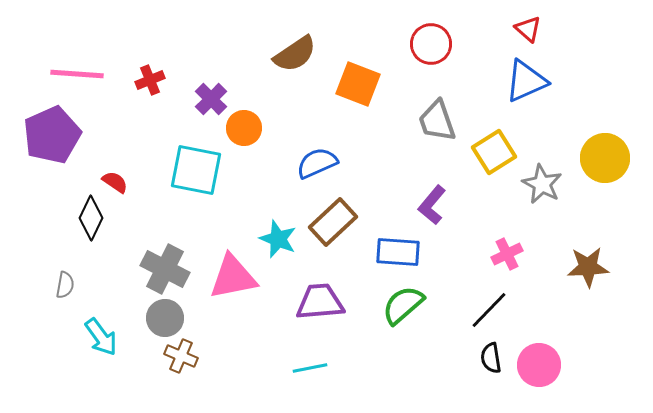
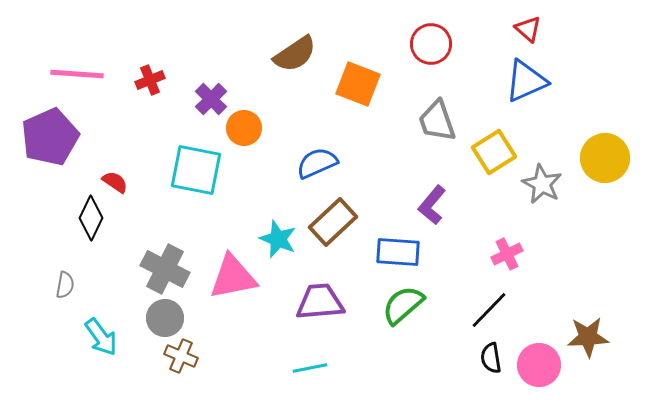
purple pentagon: moved 2 px left, 2 px down
brown star: moved 70 px down
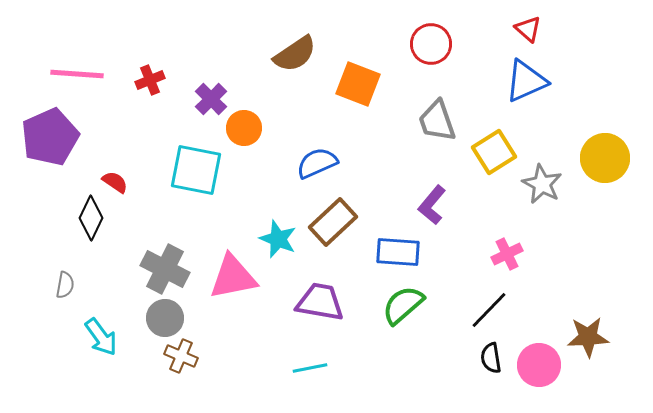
purple trapezoid: rotated 15 degrees clockwise
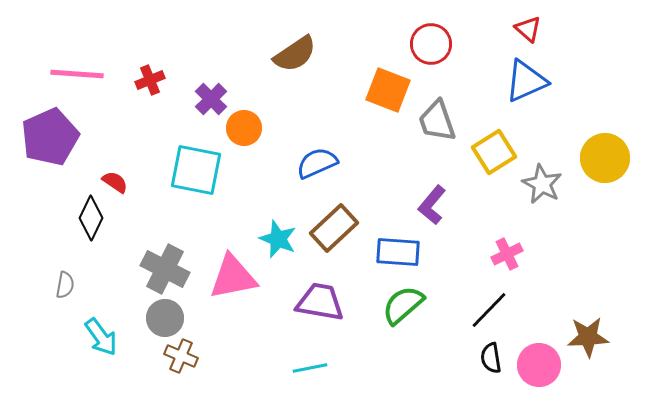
orange square: moved 30 px right, 6 px down
brown rectangle: moved 1 px right, 6 px down
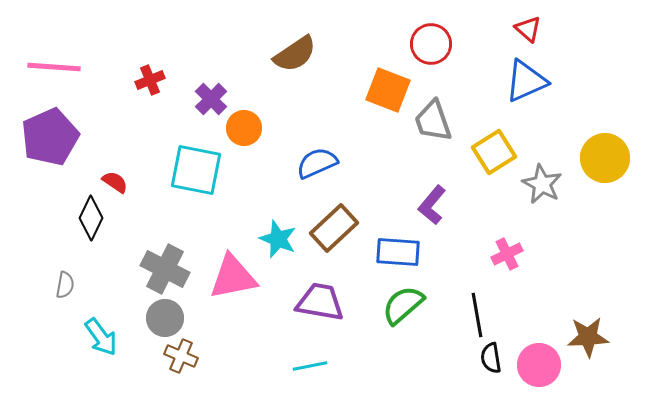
pink line: moved 23 px left, 7 px up
gray trapezoid: moved 4 px left
black line: moved 12 px left, 5 px down; rotated 54 degrees counterclockwise
cyan line: moved 2 px up
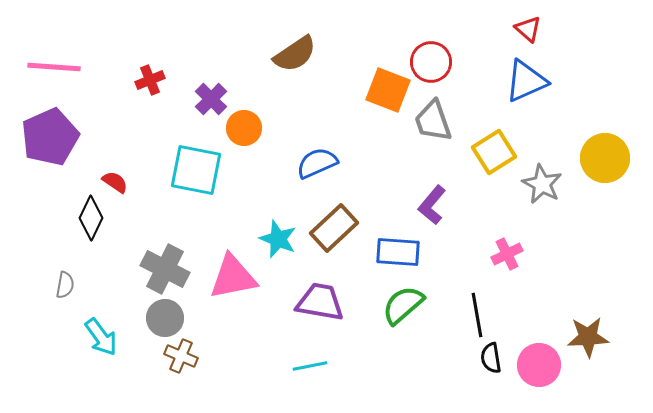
red circle: moved 18 px down
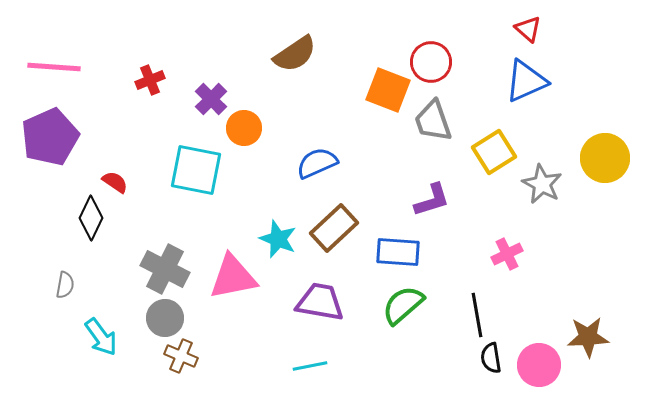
purple L-shape: moved 5 px up; rotated 147 degrees counterclockwise
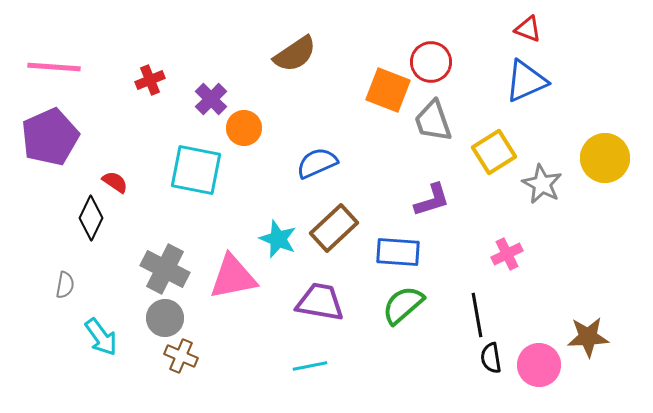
red triangle: rotated 20 degrees counterclockwise
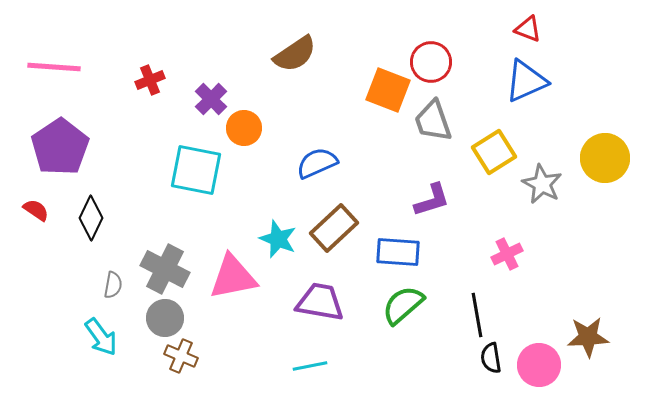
purple pentagon: moved 10 px right, 10 px down; rotated 10 degrees counterclockwise
red semicircle: moved 79 px left, 28 px down
gray semicircle: moved 48 px right
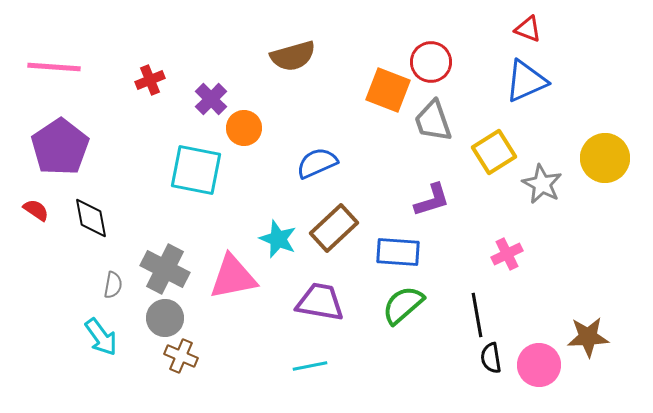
brown semicircle: moved 2 px left, 2 px down; rotated 18 degrees clockwise
black diamond: rotated 36 degrees counterclockwise
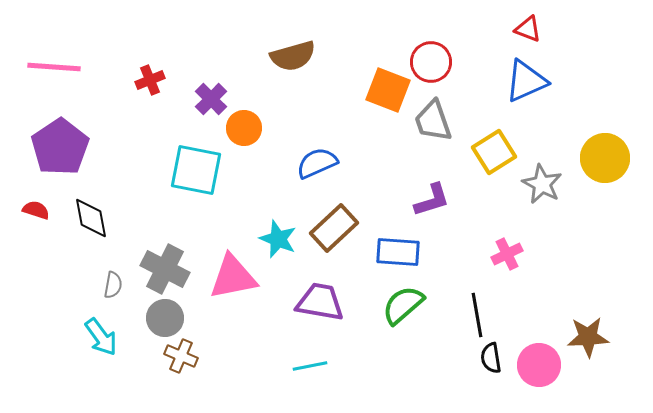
red semicircle: rotated 16 degrees counterclockwise
